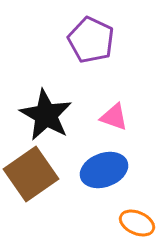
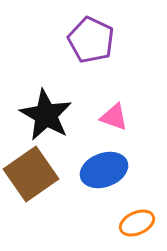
orange ellipse: rotated 48 degrees counterclockwise
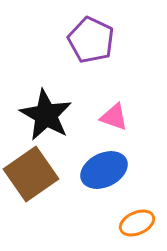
blue ellipse: rotated 6 degrees counterclockwise
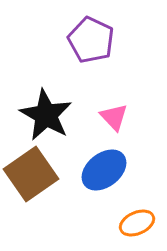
pink triangle: rotated 28 degrees clockwise
blue ellipse: rotated 12 degrees counterclockwise
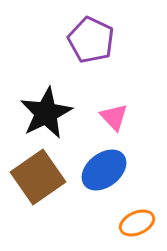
black star: moved 2 px up; rotated 16 degrees clockwise
brown square: moved 7 px right, 3 px down
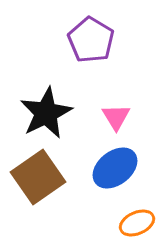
purple pentagon: rotated 6 degrees clockwise
pink triangle: moved 2 px right; rotated 12 degrees clockwise
blue ellipse: moved 11 px right, 2 px up
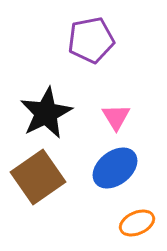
purple pentagon: rotated 30 degrees clockwise
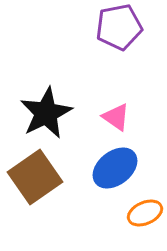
purple pentagon: moved 28 px right, 13 px up
pink triangle: rotated 24 degrees counterclockwise
brown square: moved 3 px left
orange ellipse: moved 8 px right, 10 px up
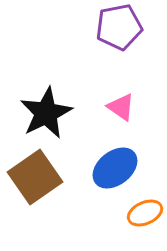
pink triangle: moved 5 px right, 10 px up
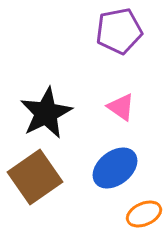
purple pentagon: moved 4 px down
orange ellipse: moved 1 px left, 1 px down
